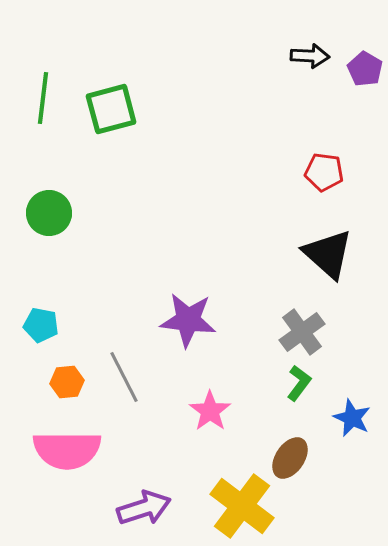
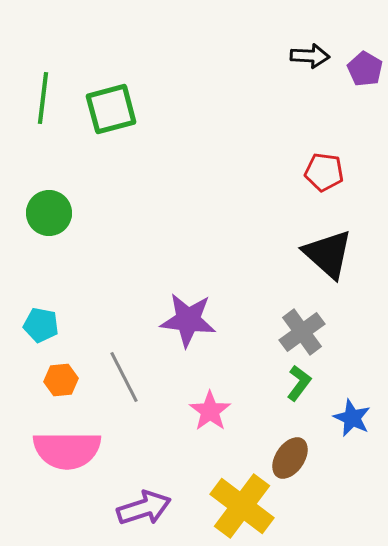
orange hexagon: moved 6 px left, 2 px up
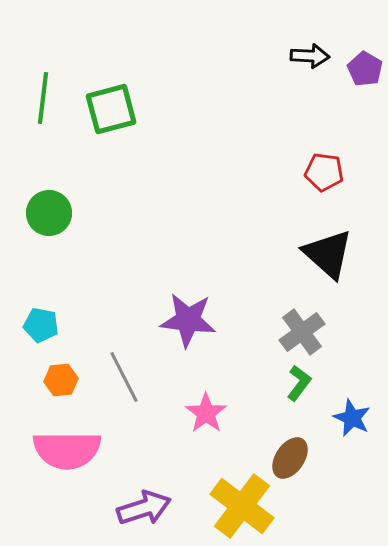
pink star: moved 4 px left, 2 px down
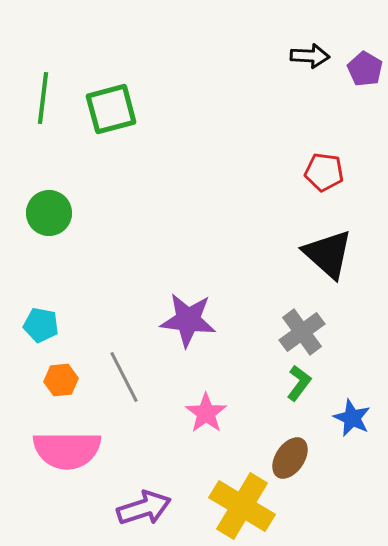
yellow cross: rotated 6 degrees counterclockwise
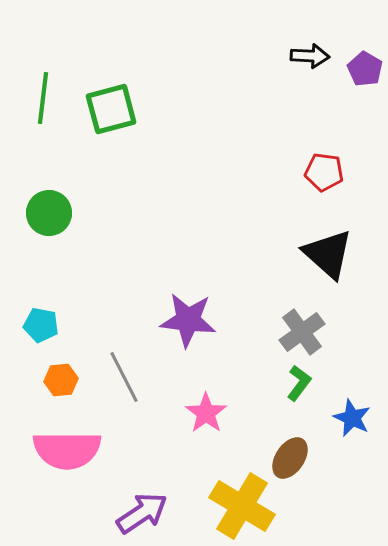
purple arrow: moved 2 px left, 5 px down; rotated 16 degrees counterclockwise
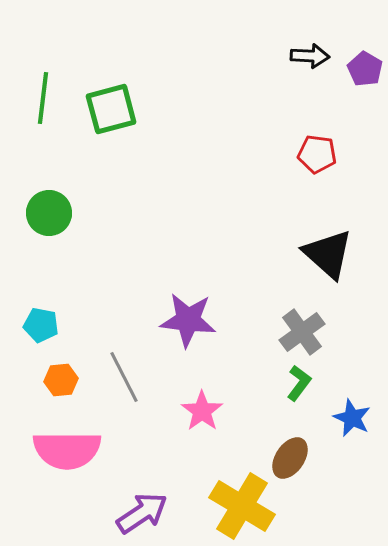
red pentagon: moved 7 px left, 18 px up
pink star: moved 4 px left, 2 px up
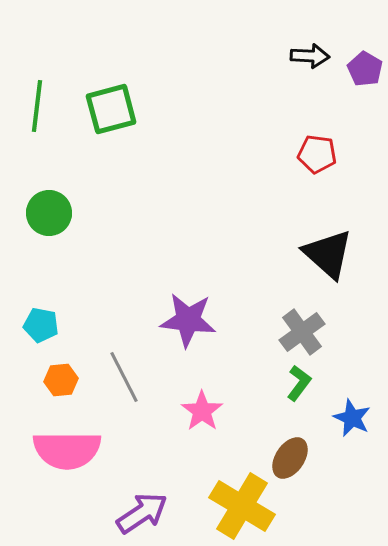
green line: moved 6 px left, 8 px down
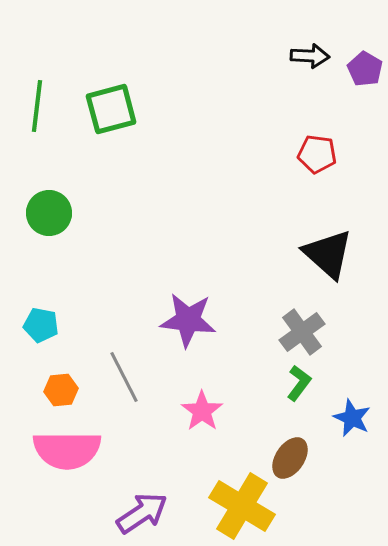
orange hexagon: moved 10 px down
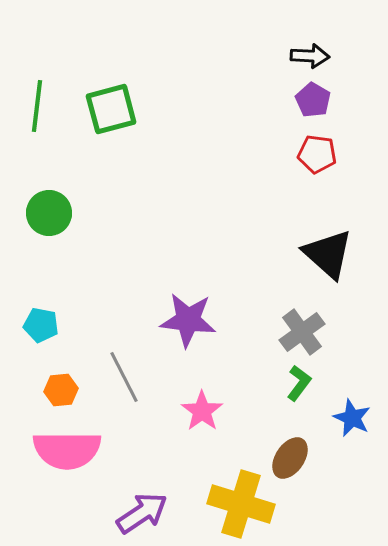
purple pentagon: moved 52 px left, 31 px down
yellow cross: moved 1 px left, 2 px up; rotated 14 degrees counterclockwise
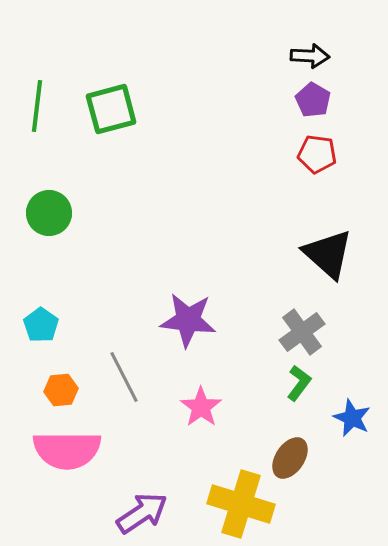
cyan pentagon: rotated 24 degrees clockwise
pink star: moved 1 px left, 4 px up
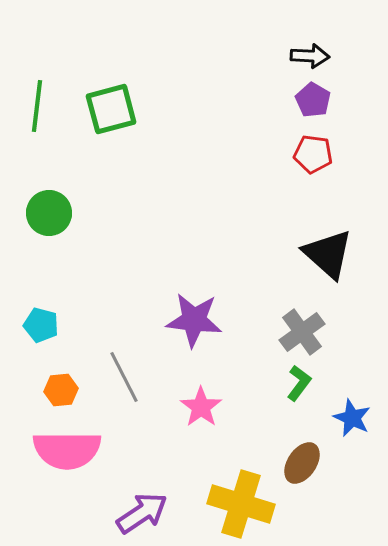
red pentagon: moved 4 px left
purple star: moved 6 px right
cyan pentagon: rotated 20 degrees counterclockwise
brown ellipse: moved 12 px right, 5 px down
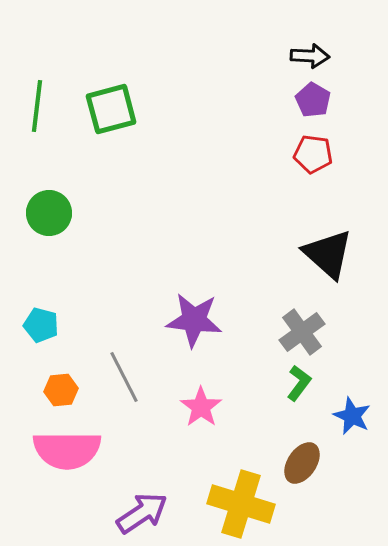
blue star: moved 2 px up
